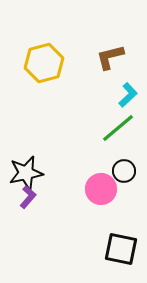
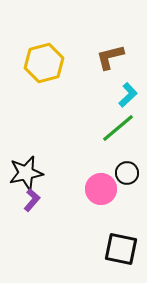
black circle: moved 3 px right, 2 px down
purple L-shape: moved 4 px right, 3 px down
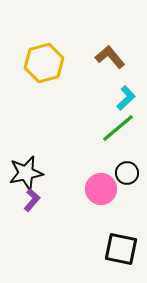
brown L-shape: rotated 64 degrees clockwise
cyan L-shape: moved 2 px left, 3 px down
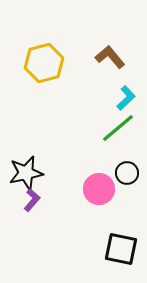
pink circle: moved 2 px left
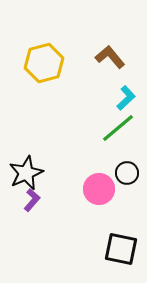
black star: rotated 12 degrees counterclockwise
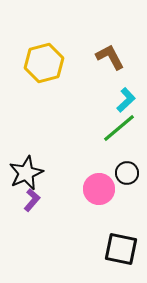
brown L-shape: rotated 12 degrees clockwise
cyan L-shape: moved 2 px down
green line: moved 1 px right
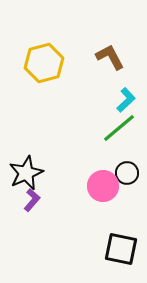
pink circle: moved 4 px right, 3 px up
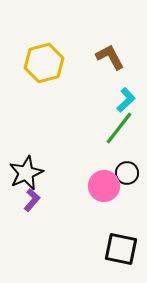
green line: rotated 12 degrees counterclockwise
pink circle: moved 1 px right
